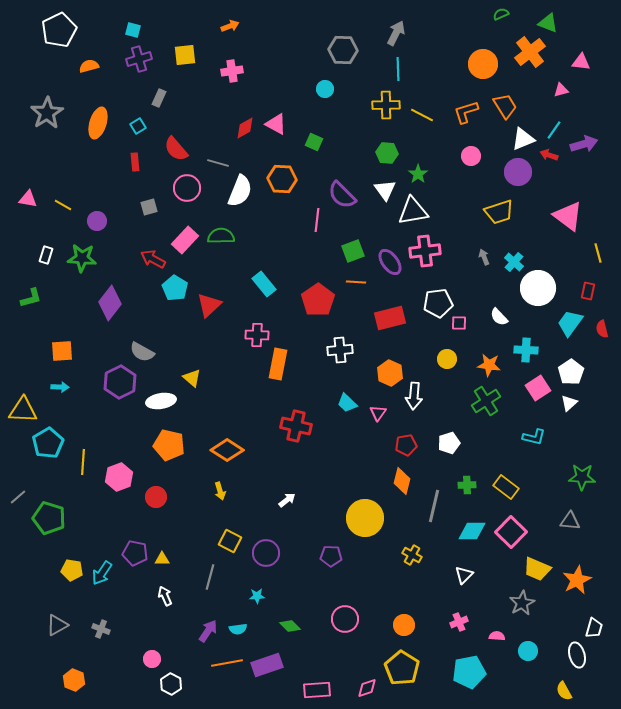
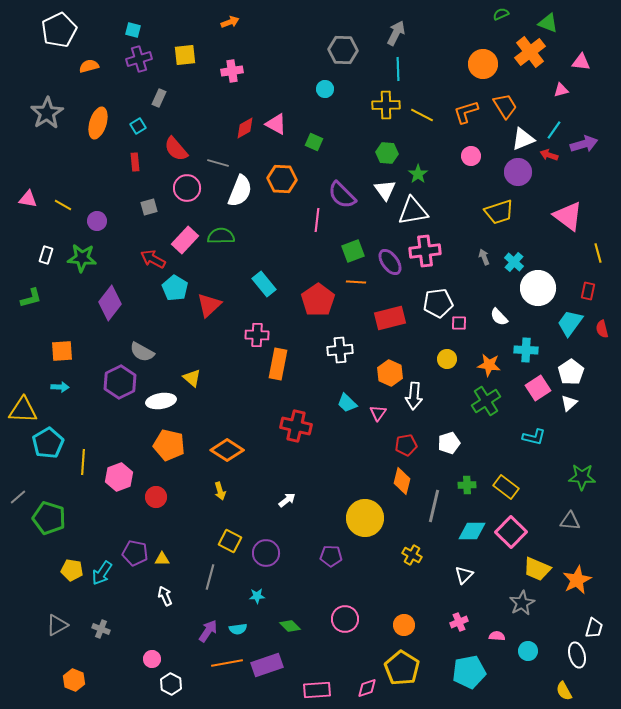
orange arrow at (230, 26): moved 4 px up
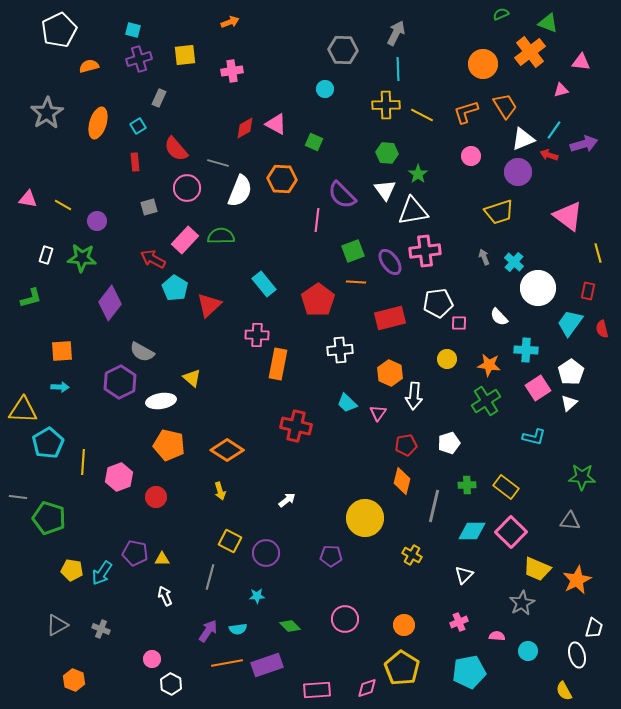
gray line at (18, 497): rotated 48 degrees clockwise
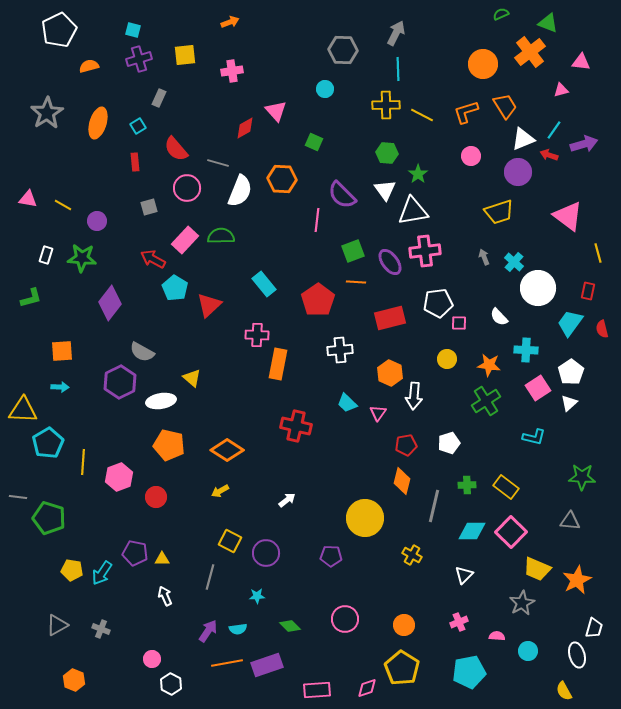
pink triangle at (276, 124): moved 13 px up; rotated 20 degrees clockwise
yellow arrow at (220, 491): rotated 78 degrees clockwise
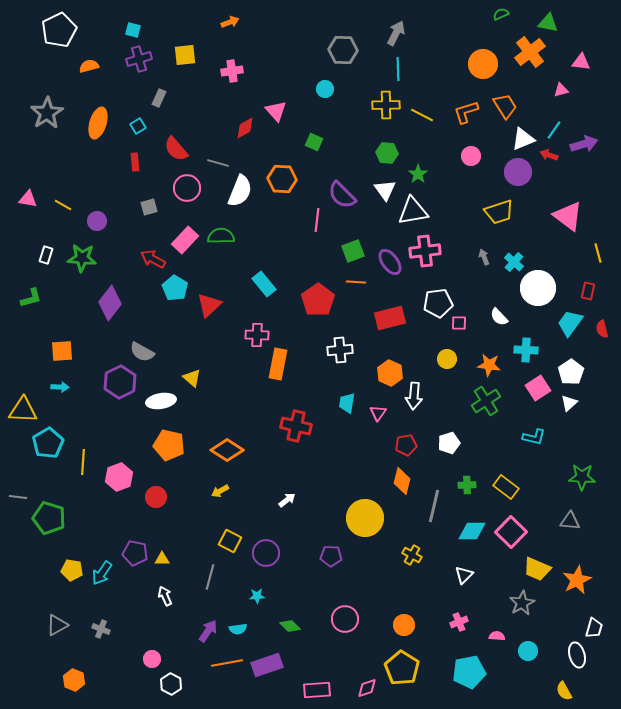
green triangle at (548, 23): rotated 10 degrees counterclockwise
cyan trapezoid at (347, 403): rotated 55 degrees clockwise
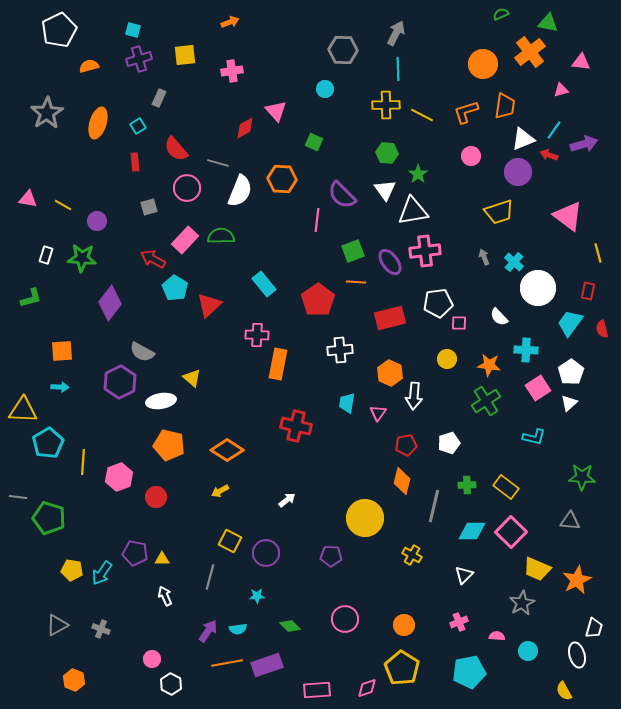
orange trapezoid at (505, 106): rotated 40 degrees clockwise
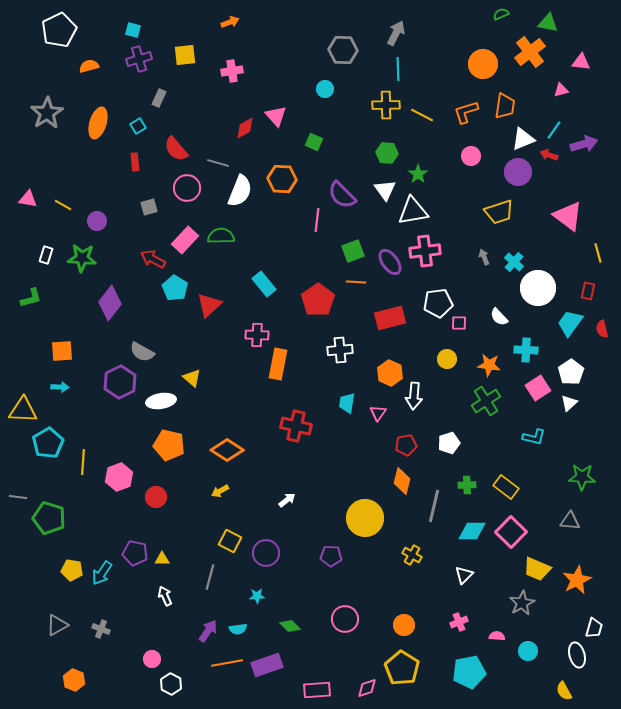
pink triangle at (276, 111): moved 5 px down
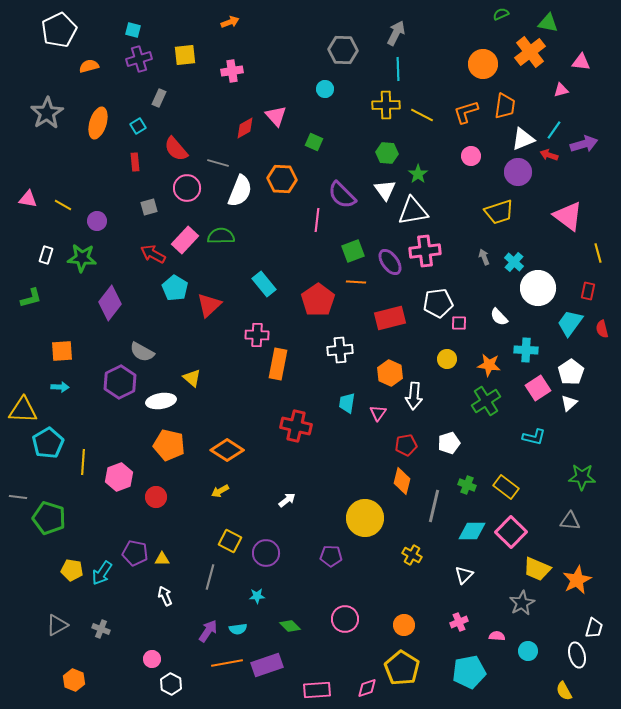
red arrow at (153, 259): moved 5 px up
green cross at (467, 485): rotated 24 degrees clockwise
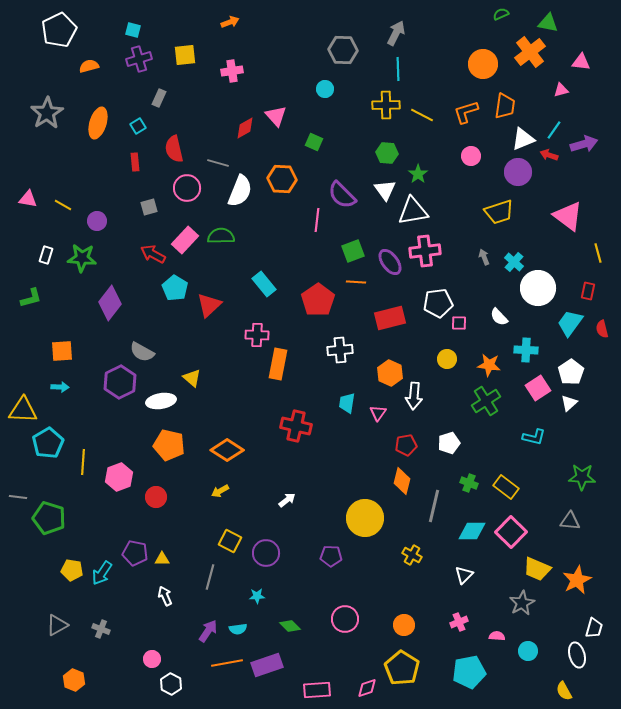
red semicircle at (176, 149): moved 2 px left; rotated 28 degrees clockwise
green cross at (467, 485): moved 2 px right, 2 px up
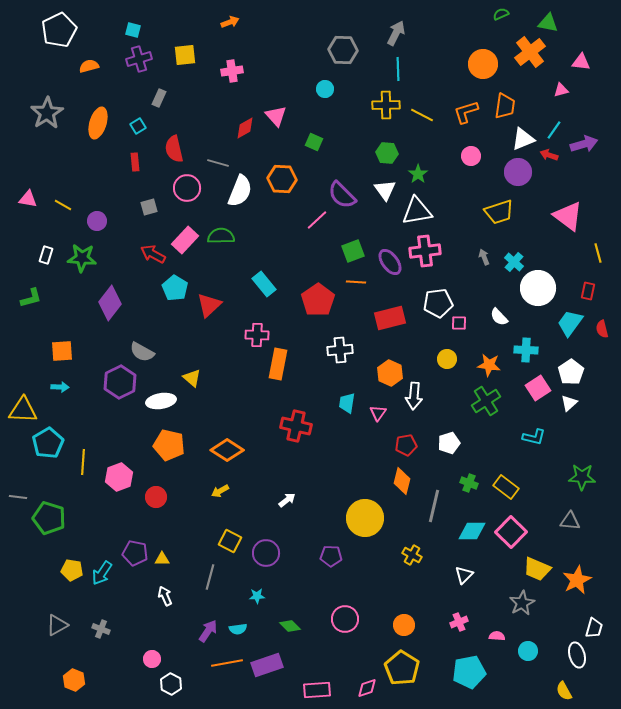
white triangle at (413, 211): moved 4 px right
pink line at (317, 220): rotated 40 degrees clockwise
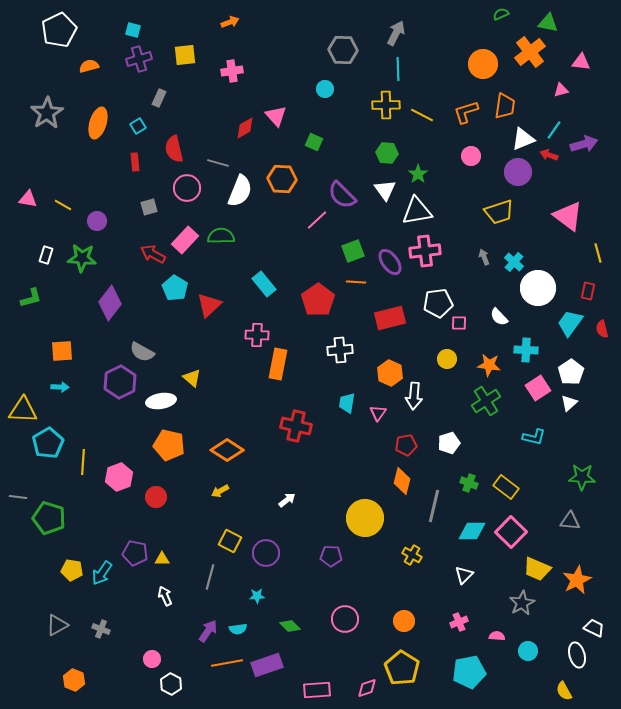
orange circle at (404, 625): moved 4 px up
white trapezoid at (594, 628): rotated 80 degrees counterclockwise
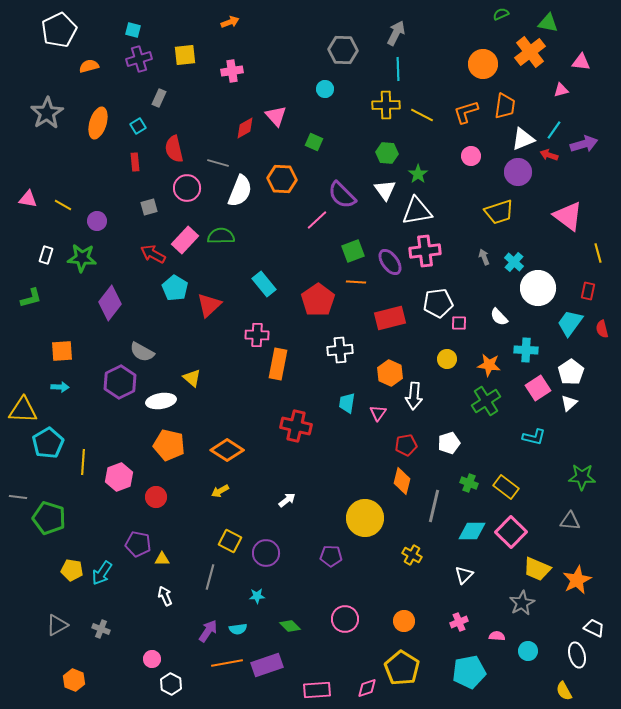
purple pentagon at (135, 553): moved 3 px right, 9 px up
